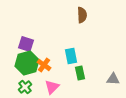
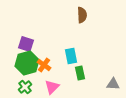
gray triangle: moved 5 px down
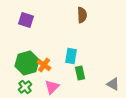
purple square: moved 24 px up
cyan rectangle: rotated 21 degrees clockwise
gray triangle: rotated 24 degrees clockwise
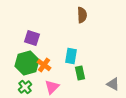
purple square: moved 6 px right, 18 px down
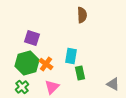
orange cross: moved 2 px right, 1 px up
green cross: moved 3 px left
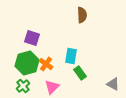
green rectangle: rotated 24 degrees counterclockwise
green cross: moved 1 px right, 1 px up
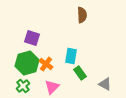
gray triangle: moved 8 px left
